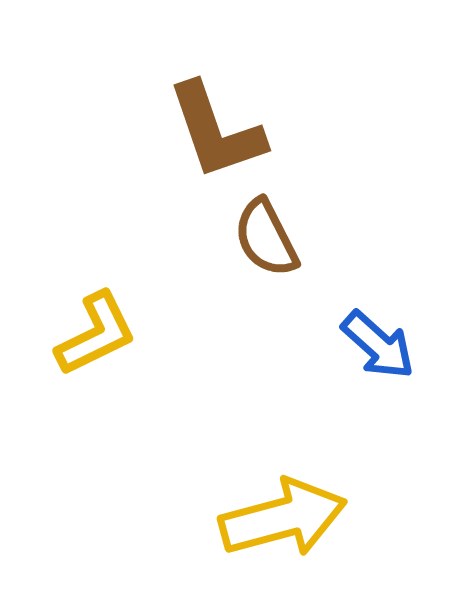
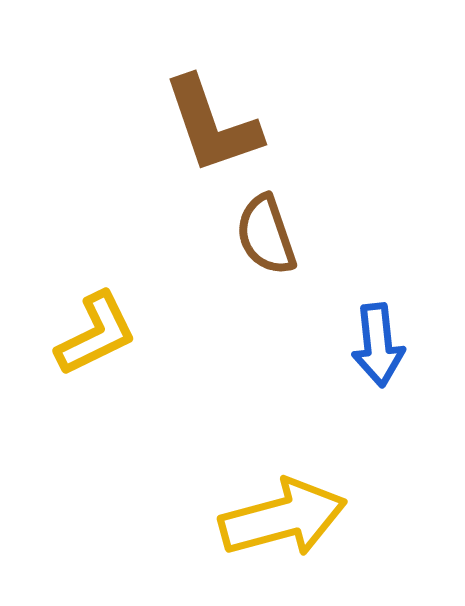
brown L-shape: moved 4 px left, 6 px up
brown semicircle: moved 3 px up; rotated 8 degrees clockwise
blue arrow: rotated 42 degrees clockwise
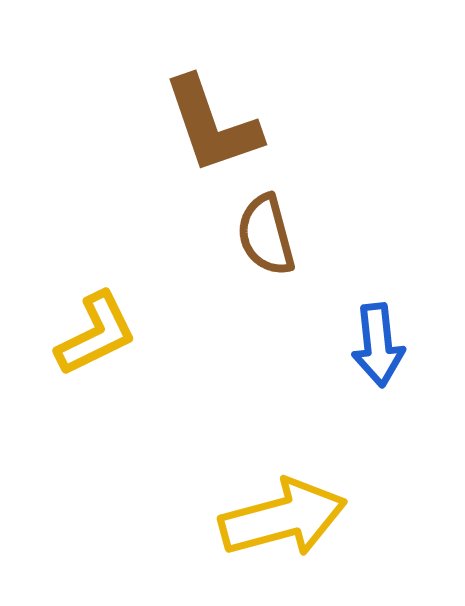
brown semicircle: rotated 4 degrees clockwise
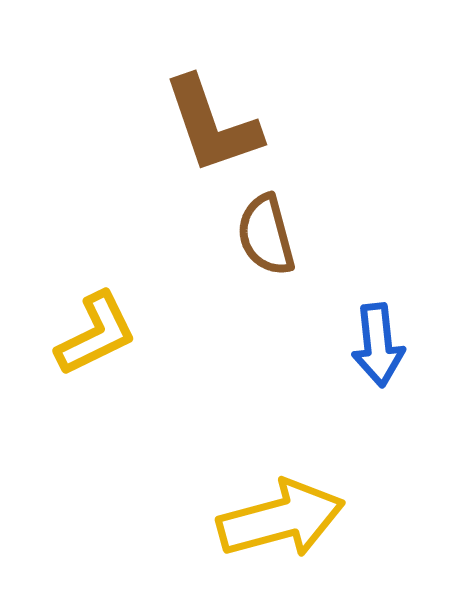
yellow arrow: moved 2 px left, 1 px down
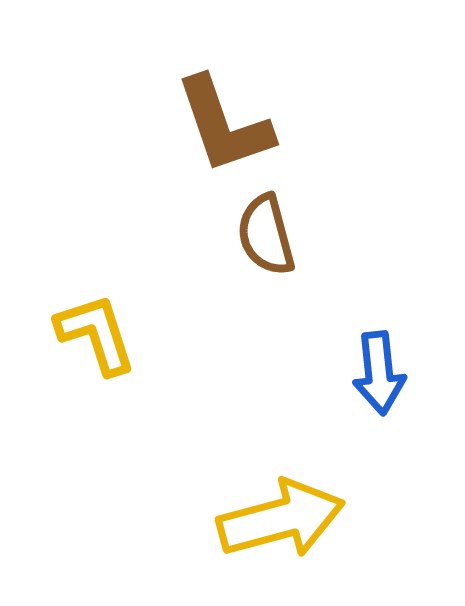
brown L-shape: moved 12 px right
yellow L-shape: rotated 82 degrees counterclockwise
blue arrow: moved 1 px right, 28 px down
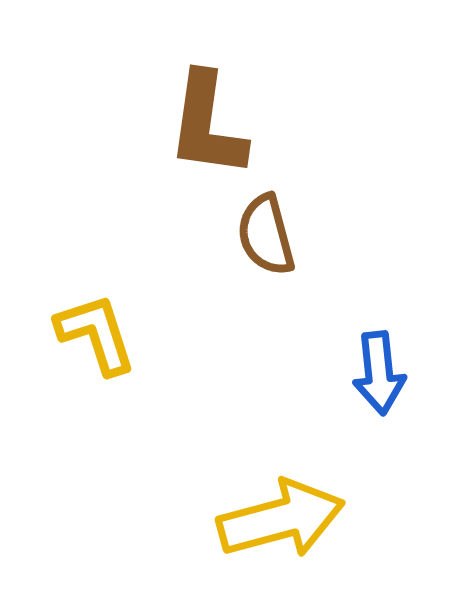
brown L-shape: moved 17 px left; rotated 27 degrees clockwise
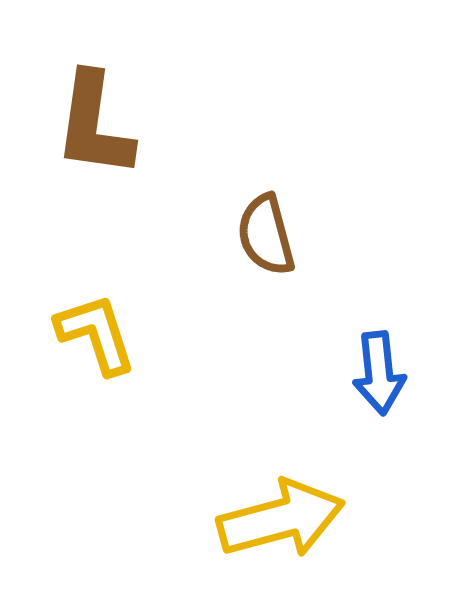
brown L-shape: moved 113 px left
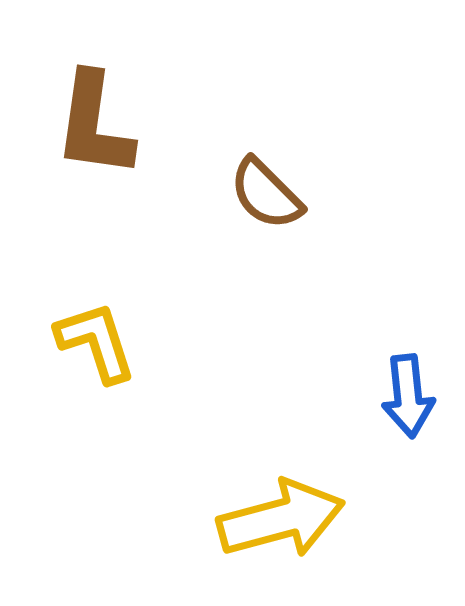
brown semicircle: moved 41 px up; rotated 30 degrees counterclockwise
yellow L-shape: moved 8 px down
blue arrow: moved 29 px right, 23 px down
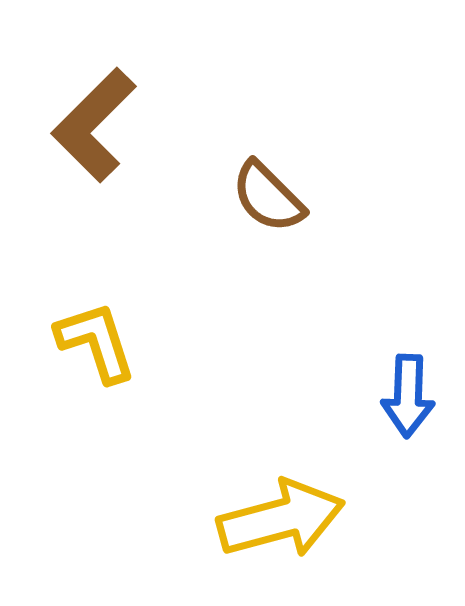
brown L-shape: rotated 37 degrees clockwise
brown semicircle: moved 2 px right, 3 px down
blue arrow: rotated 8 degrees clockwise
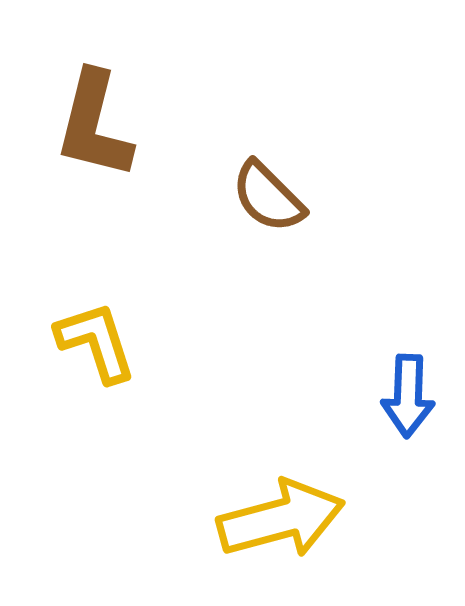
brown L-shape: rotated 31 degrees counterclockwise
